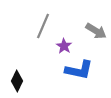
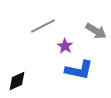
gray line: rotated 40 degrees clockwise
purple star: moved 1 px right
black diamond: rotated 40 degrees clockwise
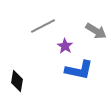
black diamond: rotated 55 degrees counterclockwise
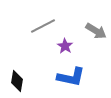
blue L-shape: moved 8 px left, 7 px down
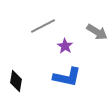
gray arrow: moved 1 px right, 1 px down
blue L-shape: moved 4 px left
black diamond: moved 1 px left
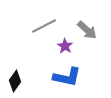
gray line: moved 1 px right
gray arrow: moved 10 px left, 2 px up; rotated 10 degrees clockwise
black diamond: moved 1 px left; rotated 25 degrees clockwise
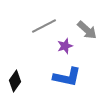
purple star: rotated 21 degrees clockwise
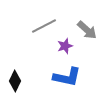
black diamond: rotated 10 degrees counterclockwise
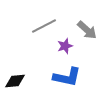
black diamond: rotated 60 degrees clockwise
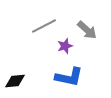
blue L-shape: moved 2 px right
